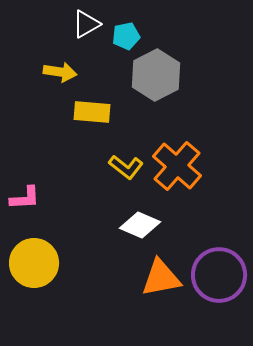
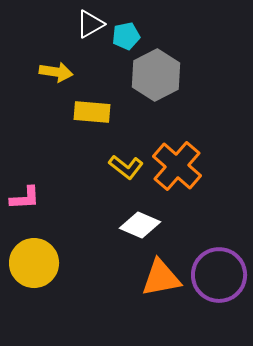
white triangle: moved 4 px right
yellow arrow: moved 4 px left
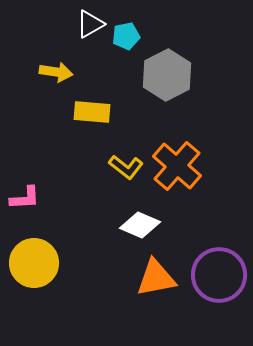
gray hexagon: moved 11 px right
orange triangle: moved 5 px left
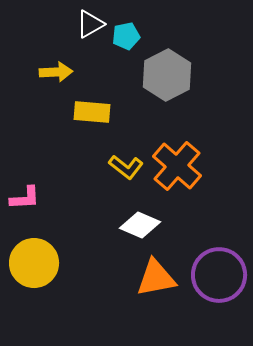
yellow arrow: rotated 12 degrees counterclockwise
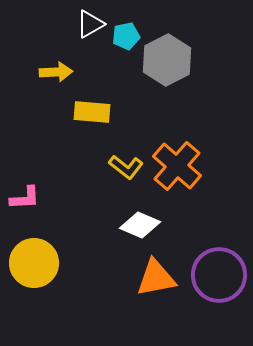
gray hexagon: moved 15 px up
